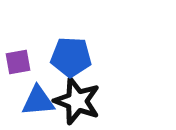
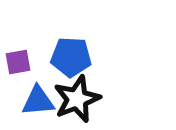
black star: moved 2 px up; rotated 30 degrees clockwise
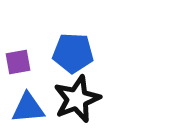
blue pentagon: moved 2 px right, 4 px up
blue triangle: moved 10 px left, 7 px down
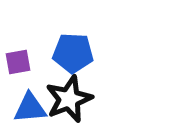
black star: moved 8 px left
blue triangle: moved 2 px right
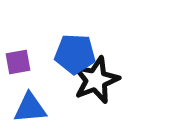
blue pentagon: moved 2 px right, 1 px down
black star: moved 27 px right, 19 px up
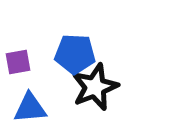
black star: moved 1 px left, 7 px down
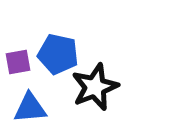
blue pentagon: moved 17 px left; rotated 9 degrees clockwise
